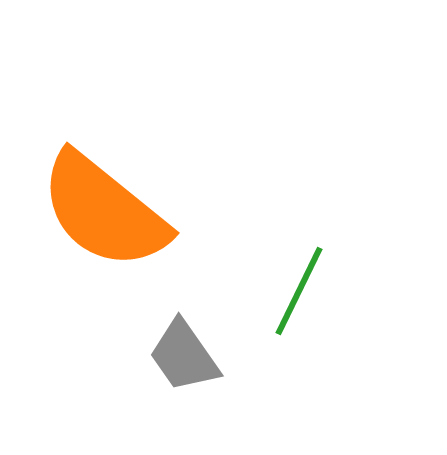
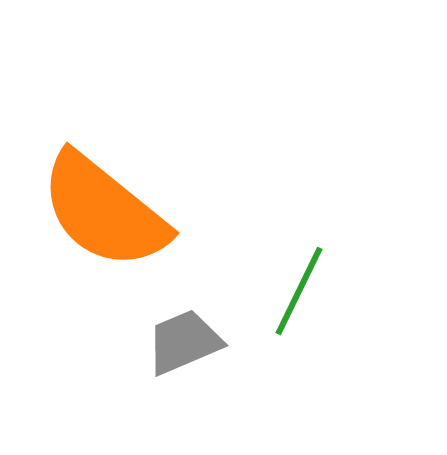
gray trapezoid: moved 14 px up; rotated 102 degrees clockwise
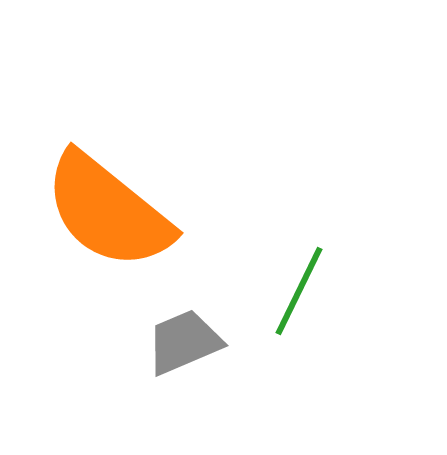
orange semicircle: moved 4 px right
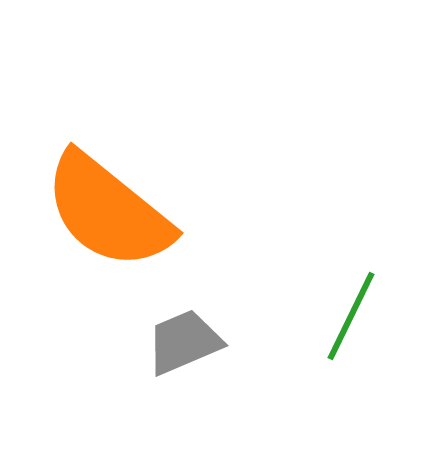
green line: moved 52 px right, 25 px down
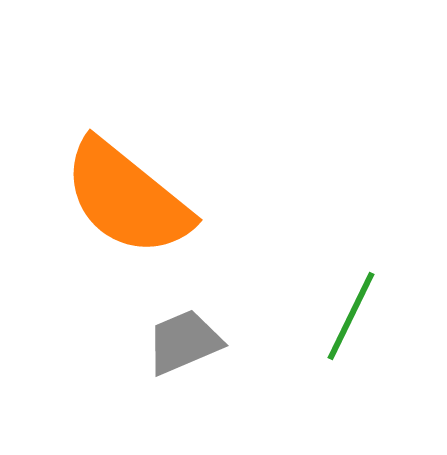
orange semicircle: moved 19 px right, 13 px up
